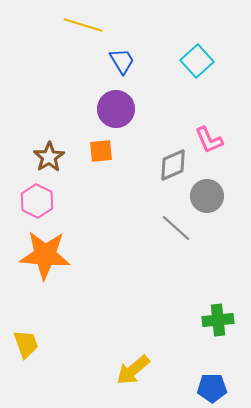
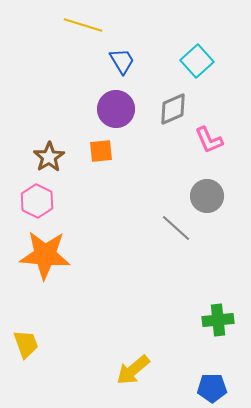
gray diamond: moved 56 px up
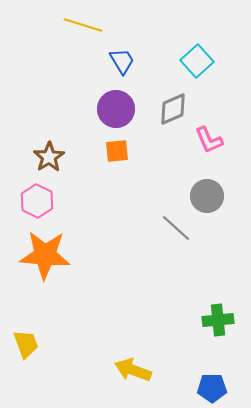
orange square: moved 16 px right
yellow arrow: rotated 60 degrees clockwise
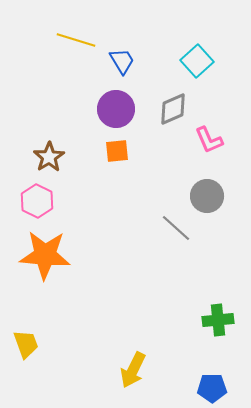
yellow line: moved 7 px left, 15 px down
yellow arrow: rotated 84 degrees counterclockwise
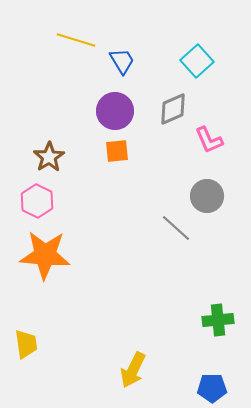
purple circle: moved 1 px left, 2 px down
yellow trapezoid: rotated 12 degrees clockwise
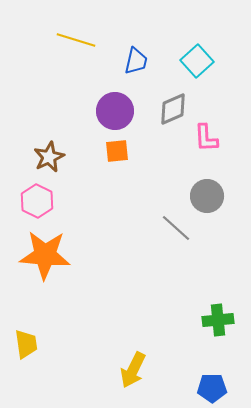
blue trapezoid: moved 14 px right; rotated 44 degrees clockwise
pink L-shape: moved 3 px left, 2 px up; rotated 20 degrees clockwise
brown star: rotated 8 degrees clockwise
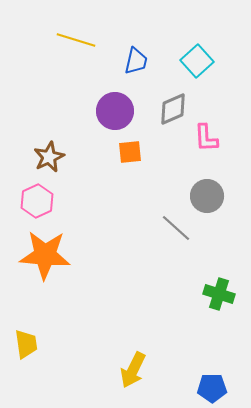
orange square: moved 13 px right, 1 px down
pink hexagon: rotated 8 degrees clockwise
green cross: moved 1 px right, 26 px up; rotated 24 degrees clockwise
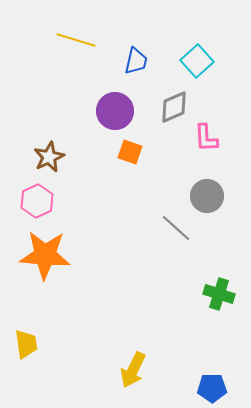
gray diamond: moved 1 px right, 2 px up
orange square: rotated 25 degrees clockwise
